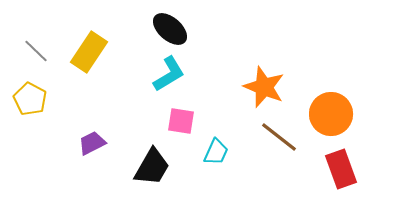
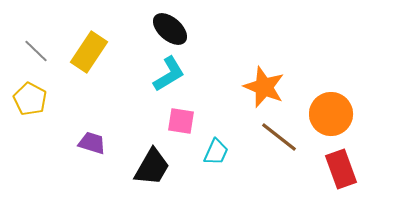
purple trapezoid: rotated 44 degrees clockwise
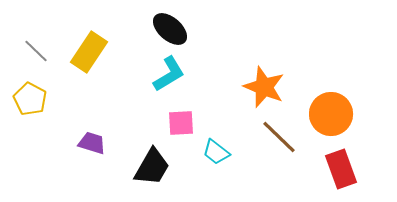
pink square: moved 2 px down; rotated 12 degrees counterclockwise
brown line: rotated 6 degrees clockwise
cyan trapezoid: rotated 104 degrees clockwise
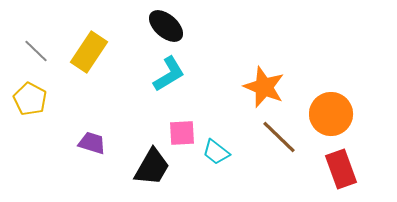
black ellipse: moved 4 px left, 3 px up
pink square: moved 1 px right, 10 px down
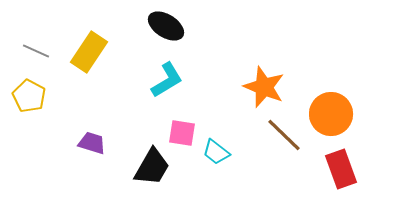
black ellipse: rotated 9 degrees counterclockwise
gray line: rotated 20 degrees counterclockwise
cyan L-shape: moved 2 px left, 6 px down
yellow pentagon: moved 1 px left, 3 px up
pink square: rotated 12 degrees clockwise
brown line: moved 5 px right, 2 px up
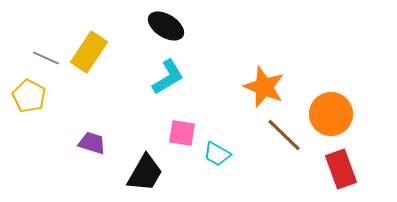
gray line: moved 10 px right, 7 px down
cyan L-shape: moved 1 px right, 3 px up
cyan trapezoid: moved 1 px right, 2 px down; rotated 8 degrees counterclockwise
black trapezoid: moved 7 px left, 6 px down
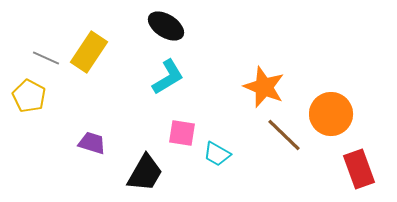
red rectangle: moved 18 px right
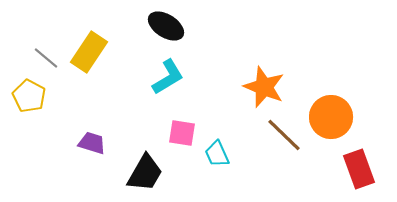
gray line: rotated 16 degrees clockwise
orange circle: moved 3 px down
cyan trapezoid: rotated 36 degrees clockwise
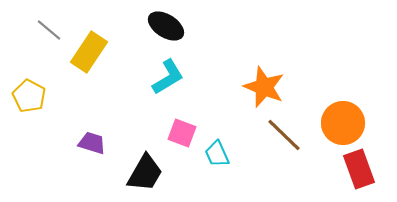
gray line: moved 3 px right, 28 px up
orange circle: moved 12 px right, 6 px down
pink square: rotated 12 degrees clockwise
